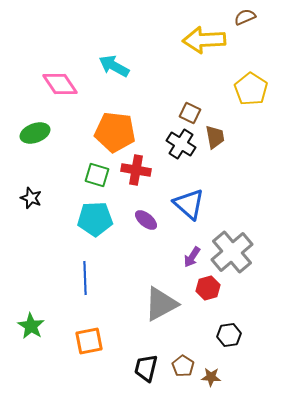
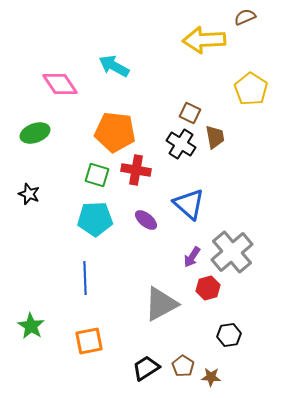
black star: moved 2 px left, 4 px up
black trapezoid: rotated 44 degrees clockwise
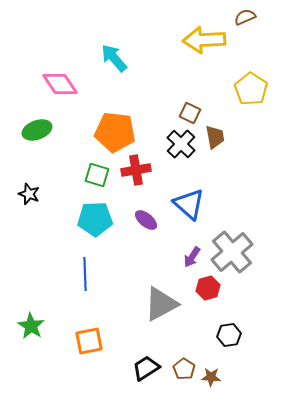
cyan arrow: moved 8 px up; rotated 20 degrees clockwise
green ellipse: moved 2 px right, 3 px up
black cross: rotated 12 degrees clockwise
red cross: rotated 20 degrees counterclockwise
blue line: moved 4 px up
brown pentagon: moved 1 px right, 3 px down
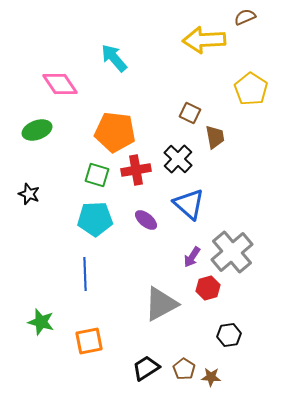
black cross: moved 3 px left, 15 px down
green star: moved 10 px right, 4 px up; rotated 16 degrees counterclockwise
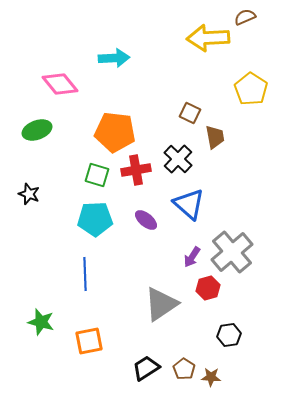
yellow arrow: moved 4 px right, 2 px up
cyan arrow: rotated 128 degrees clockwise
pink diamond: rotated 6 degrees counterclockwise
gray triangle: rotated 6 degrees counterclockwise
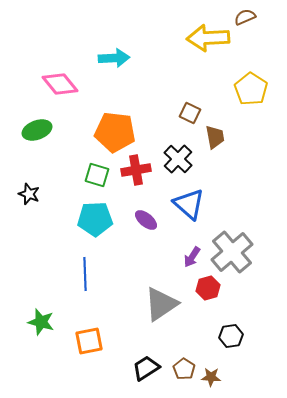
black hexagon: moved 2 px right, 1 px down
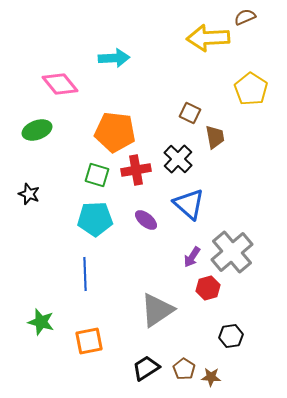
gray triangle: moved 4 px left, 6 px down
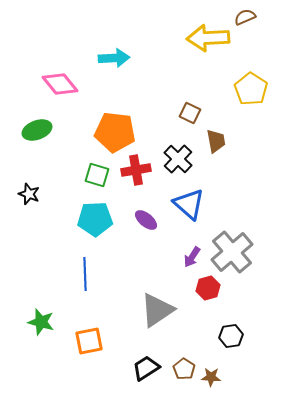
brown trapezoid: moved 1 px right, 4 px down
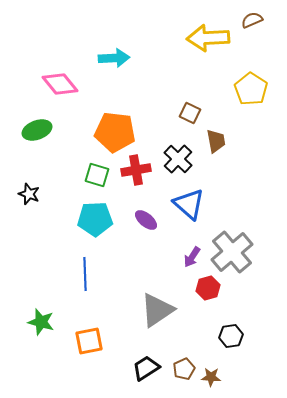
brown semicircle: moved 7 px right, 3 px down
brown pentagon: rotated 15 degrees clockwise
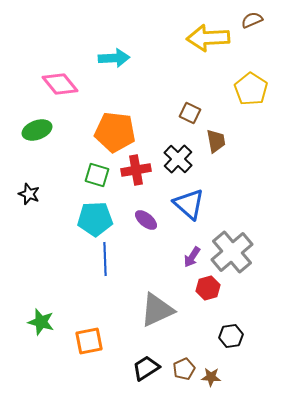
blue line: moved 20 px right, 15 px up
gray triangle: rotated 9 degrees clockwise
